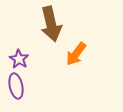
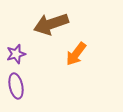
brown arrow: rotated 84 degrees clockwise
purple star: moved 3 px left, 5 px up; rotated 24 degrees clockwise
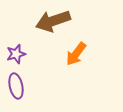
brown arrow: moved 2 px right, 3 px up
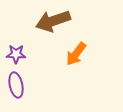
purple star: rotated 18 degrees clockwise
purple ellipse: moved 1 px up
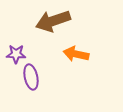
orange arrow: rotated 65 degrees clockwise
purple ellipse: moved 15 px right, 8 px up
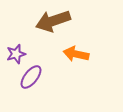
purple star: rotated 18 degrees counterclockwise
purple ellipse: rotated 50 degrees clockwise
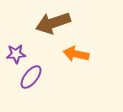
brown arrow: moved 2 px down
purple star: rotated 12 degrees clockwise
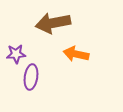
brown arrow: rotated 8 degrees clockwise
purple ellipse: rotated 30 degrees counterclockwise
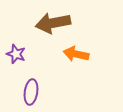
purple star: rotated 24 degrees clockwise
purple ellipse: moved 15 px down
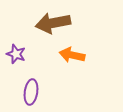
orange arrow: moved 4 px left, 1 px down
